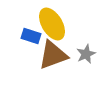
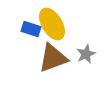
blue rectangle: moved 7 px up
brown triangle: moved 3 px down
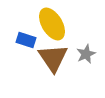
blue rectangle: moved 5 px left, 11 px down
brown triangle: rotated 44 degrees counterclockwise
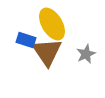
brown triangle: moved 6 px left, 6 px up
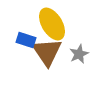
gray star: moved 7 px left
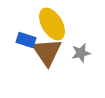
gray star: moved 2 px right, 1 px up; rotated 12 degrees clockwise
